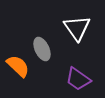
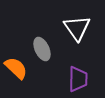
orange semicircle: moved 2 px left, 2 px down
purple trapezoid: rotated 124 degrees counterclockwise
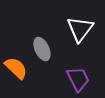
white triangle: moved 3 px right, 1 px down; rotated 12 degrees clockwise
purple trapezoid: rotated 28 degrees counterclockwise
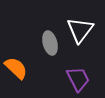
white triangle: moved 1 px down
gray ellipse: moved 8 px right, 6 px up; rotated 10 degrees clockwise
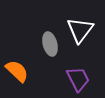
gray ellipse: moved 1 px down
orange semicircle: moved 1 px right, 3 px down
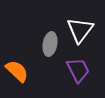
gray ellipse: rotated 25 degrees clockwise
purple trapezoid: moved 9 px up
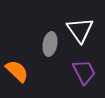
white triangle: rotated 12 degrees counterclockwise
purple trapezoid: moved 6 px right, 2 px down
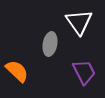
white triangle: moved 1 px left, 8 px up
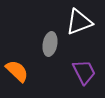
white triangle: rotated 44 degrees clockwise
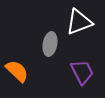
purple trapezoid: moved 2 px left
